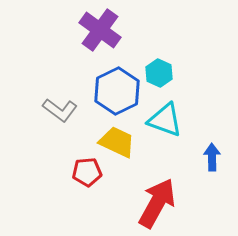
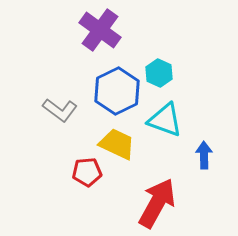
yellow trapezoid: moved 2 px down
blue arrow: moved 8 px left, 2 px up
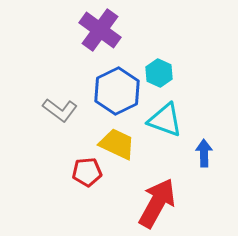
blue arrow: moved 2 px up
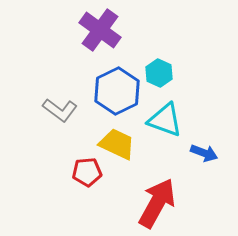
blue arrow: rotated 112 degrees clockwise
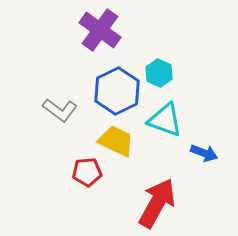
yellow trapezoid: moved 1 px left, 3 px up
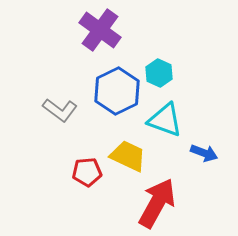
yellow trapezoid: moved 12 px right, 15 px down
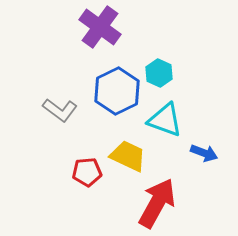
purple cross: moved 3 px up
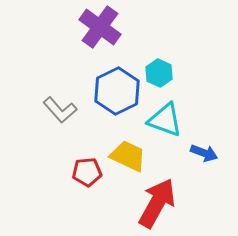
gray L-shape: rotated 12 degrees clockwise
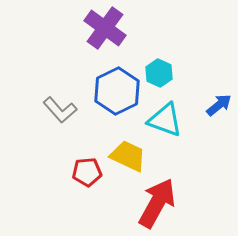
purple cross: moved 5 px right, 1 px down
blue arrow: moved 15 px right, 48 px up; rotated 60 degrees counterclockwise
